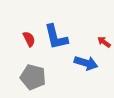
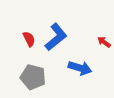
blue L-shape: rotated 116 degrees counterclockwise
blue arrow: moved 6 px left, 5 px down
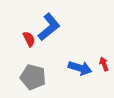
blue L-shape: moved 7 px left, 10 px up
red arrow: moved 22 px down; rotated 32 degrees clockwise
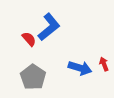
red semicircle: rotated 14 degrees counterclockwise
gray pentagon: rotated 20 degrees clockwise
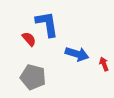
blue L-shape: moved 2 px left, 3 px up; rotated 60 degrees counterclockwise
blue arrow: moved 3 px left, 14 px up
gray pentagon: rotated 20 degrees counterclockwise
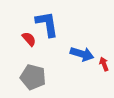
blue arrow: moved 5 px right
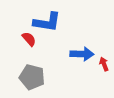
blue L-shape: moved 2 px up; rotated 108 degrees clockwise
blue arrow: rotated 15 degrees counterclockwise
gray pentagon: moved 1 px left
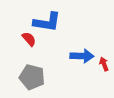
blue arrow: moved 2 px down
